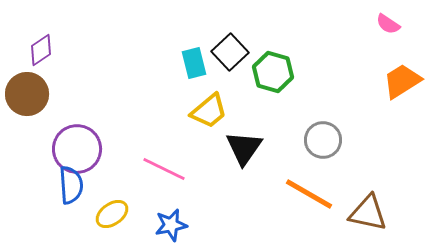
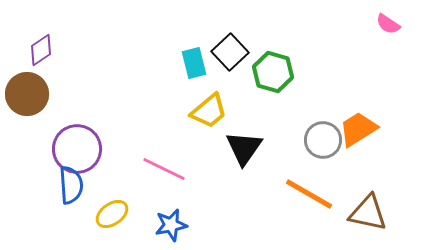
orange trapezoid: moved 44 px left, 48 px down
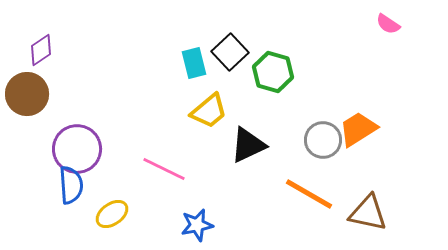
black triangle: moved 4 px right, 3 px up; rotated 30 degrees clockwise
blue star: moved 26 px right
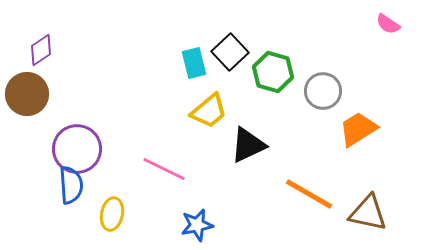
gray circle: moved 49 px up
yellow ellipse: rotated 44 degrees counterclockwise
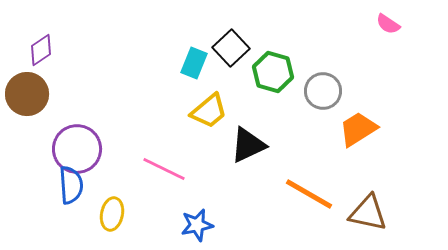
black square: moved 1 px right, 4 px up
cyan rectangle: rotated 36 degrees clockwise
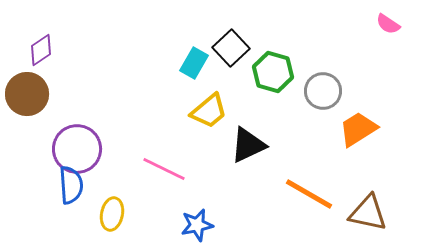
cyan rectangle: rotated 8 degrees clockwise
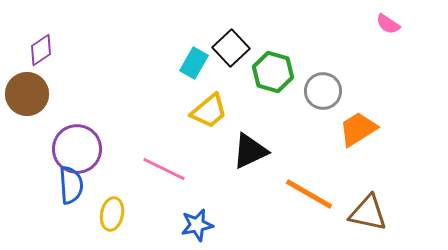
black triangle: moved 2 px right, 6 px down
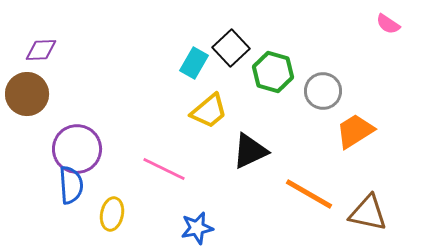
purple diamond: rotated 32 degrees clockwise
orange trapezoid: moved 3 px left, 2 px down
blue star: moved 3 px down
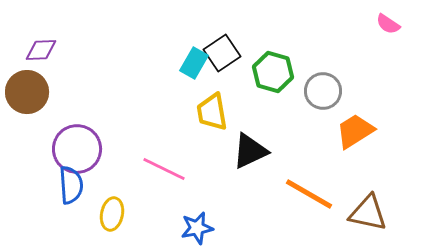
black square: moved 9 px left, 5 px down; rotated 9 degrees clockwise
brown circle: moved 2 px up
yellow trapezoid: moved 3 px right, 1 px down; rotated 120 degrees clockwise
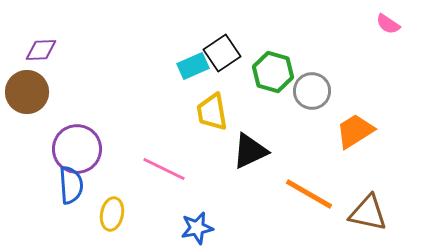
cyan rectangle: moved 1 px left, 3 px down; rotated 36 degrees clockwise
gray circle: moved 11 px left
